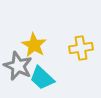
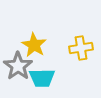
gray star: rotated 12 degrees clockwise
cyan trapezoid: rotated 44 degrees counterclockwise
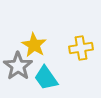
cyan trapezoid: moved 4 px right; rotated 56 degrees clockwise
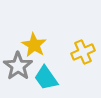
yellow cross: moved 2 px right, 4 px down; rotated 15 degrees counterclockwise
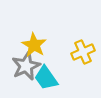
gray star: moved 8 px right; rotated 12 degrees clockwise
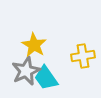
yellow cross: moved 4 px down; rotated 15 degrees clockwise
gray star: moved 5 px down
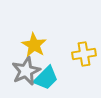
yellow cross: moved 1 px right, 2 px up
cyan trapezoid: rotated 100 degrees counterclockwise
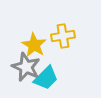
yellow cross: moved 21 px left, 18 px up
gray star: moved 4 px up; rotated 24 degrees counterclockwise
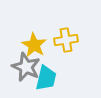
yellow cross: moved 3 px right, 4 px down
cyan trapezoid: rotated 32 degrees counterclockwise
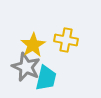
yellow cross: rotated 20 degrees clockwise
yellow star: moved 1 px left; rotated 10 degrees clockwise
